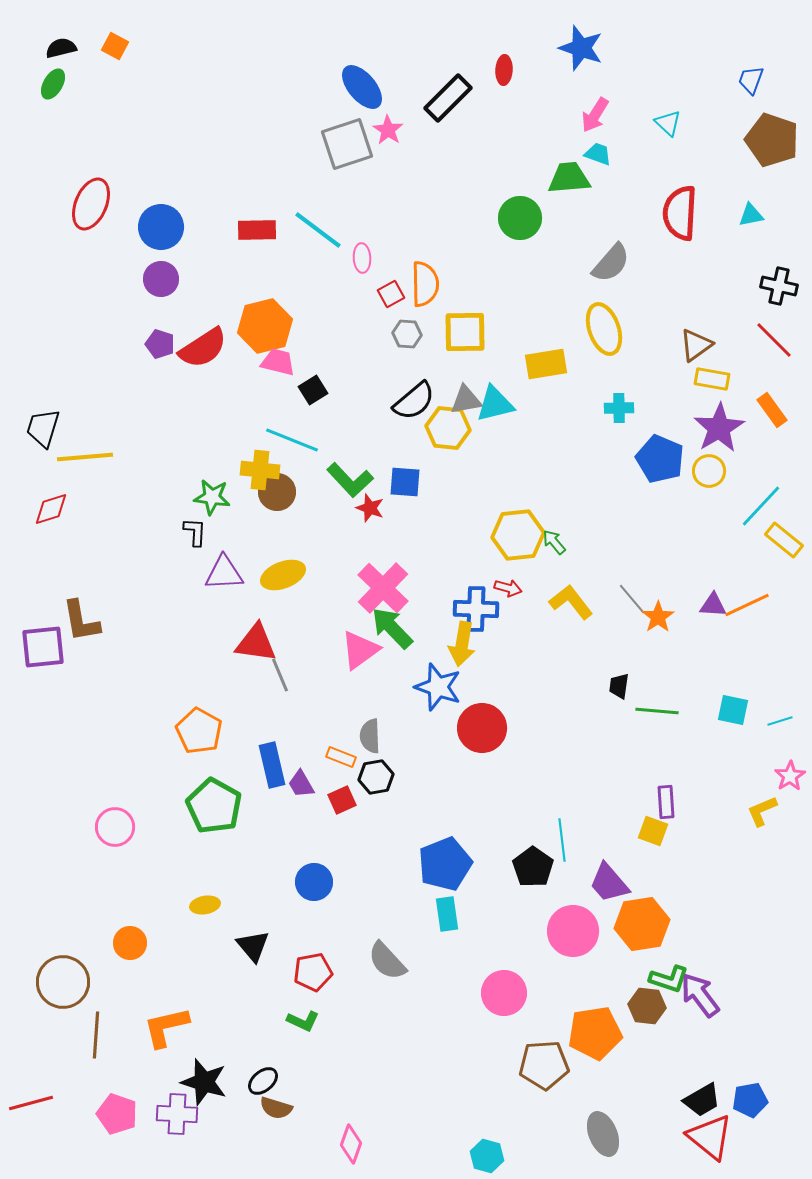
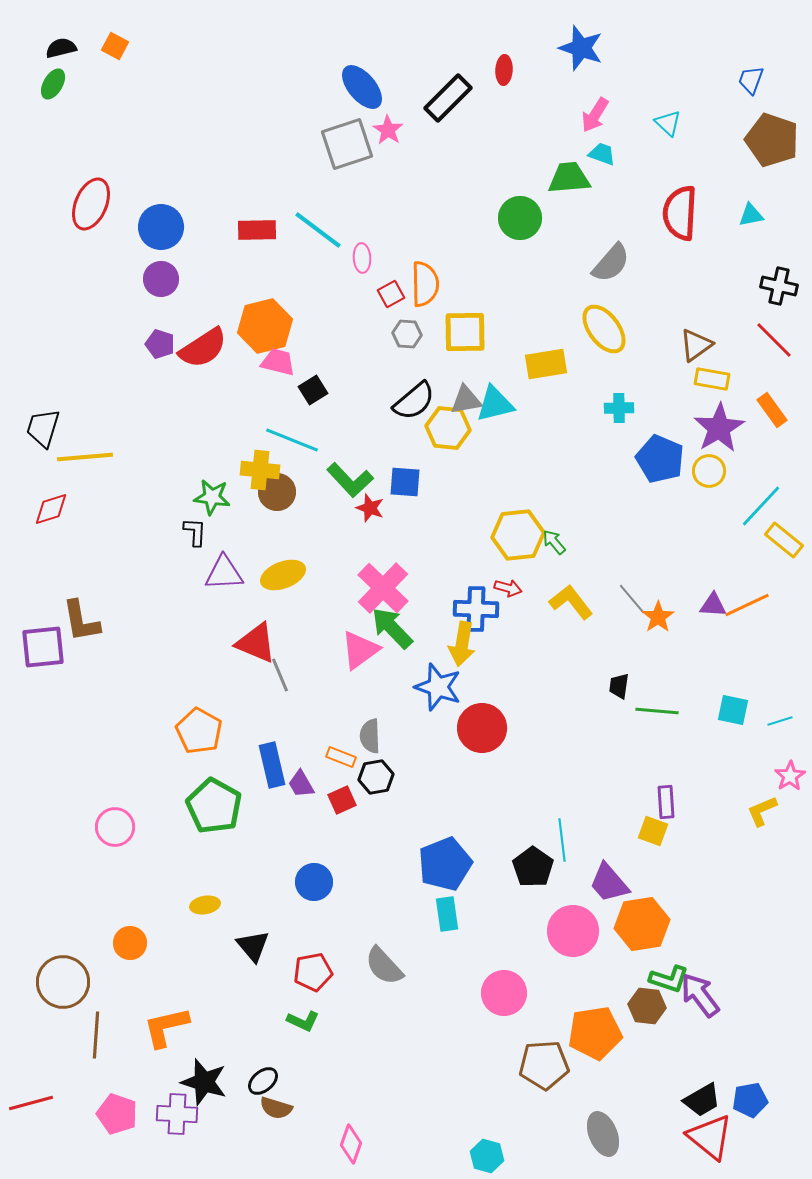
cyan trapezoid at (598, 154): moved 4 px right
yellow ellipse at (604, 329): rotated 18 degrees counterclockwise
red triangle at (256, 643): rotated 15 degrees clockwise
gray semicircle at (387, 961): moved 3 px left, 5 px down
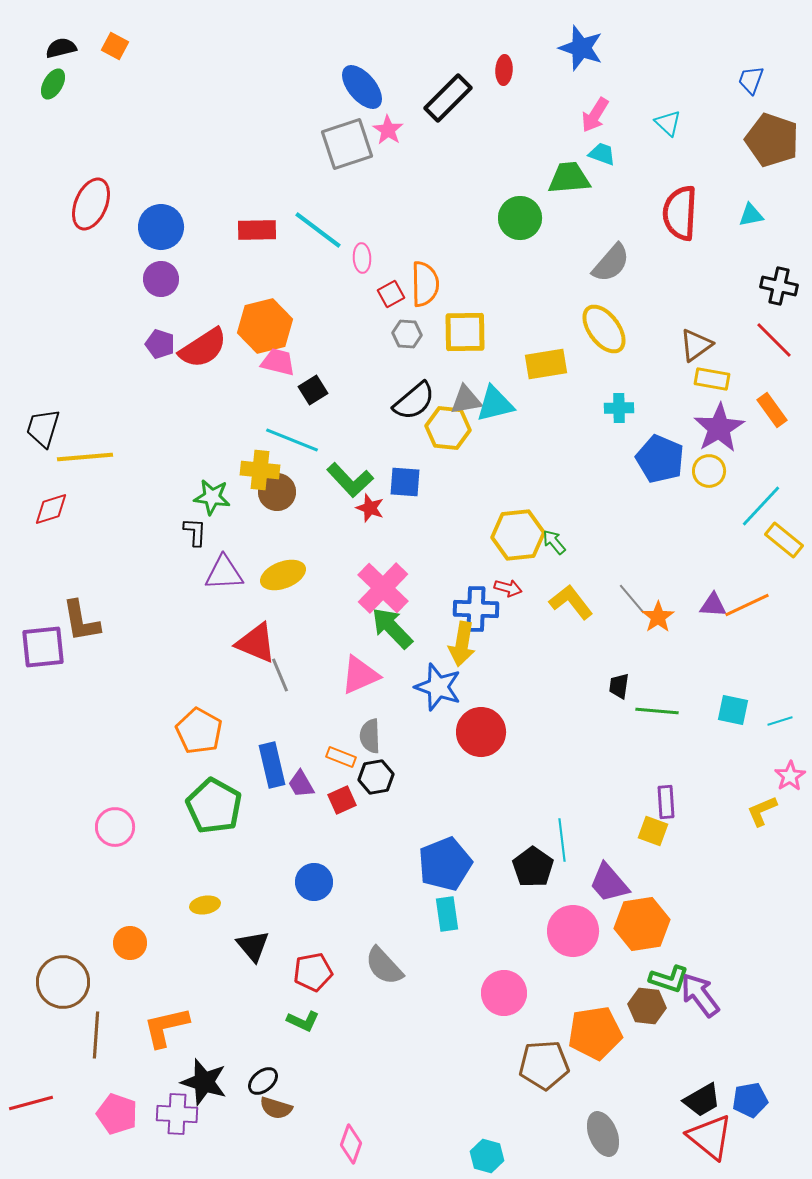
pink triangle at (360, 650): moved 25 px down; rotated 12 degrees clockwise
red circle at (482, 728): moved 1 px left, 4 px down
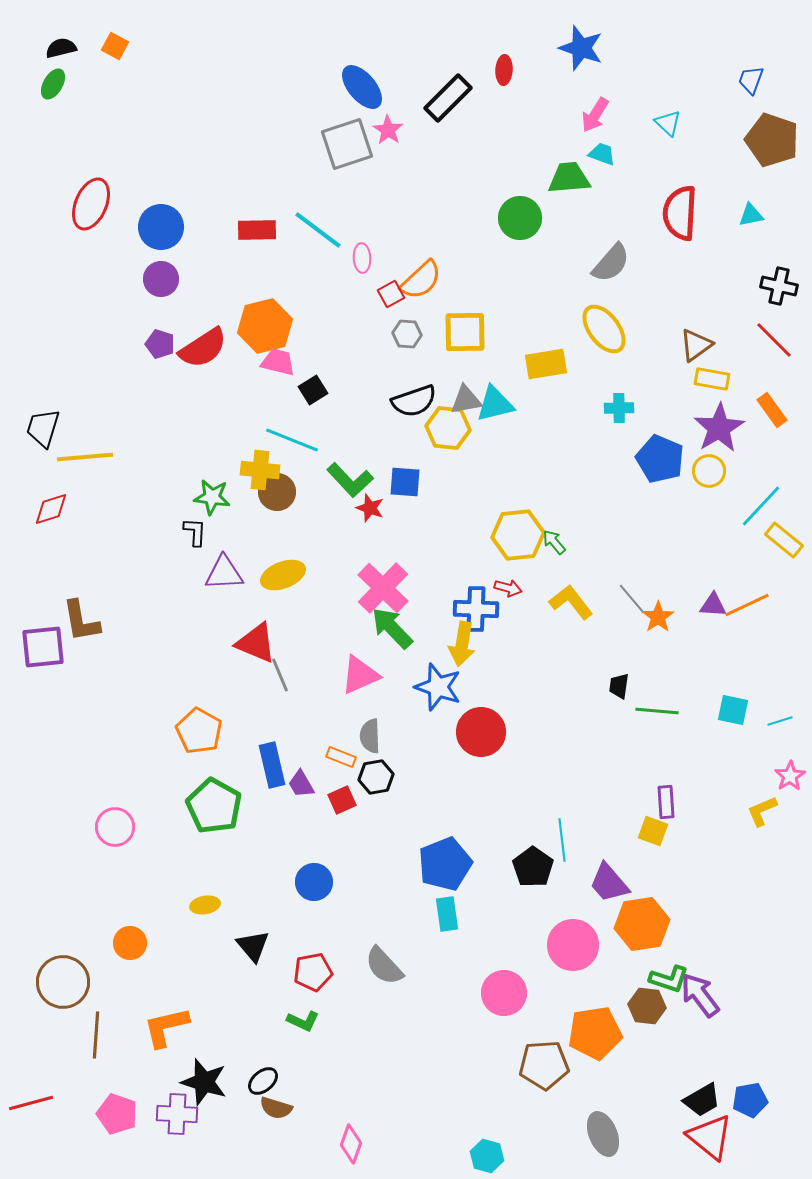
orange semicircle at (425, 284): moved 4 px left, 4 px up; rotated 48 degrees clockwise
black semicircle at (414, 401): rotated 21 degrees clockwise
pink circle at (573, 931): moved 14 px down
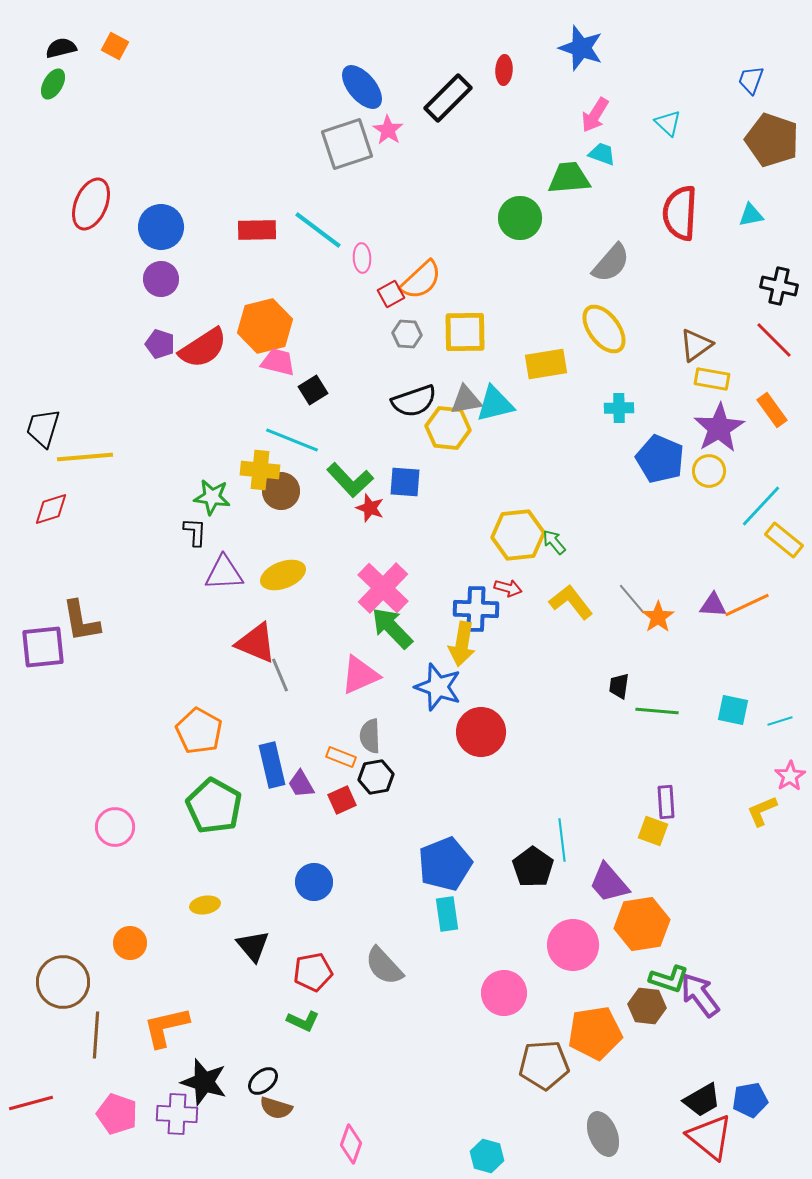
brown circle at (277, 492): moved 4 px right, 1 px up
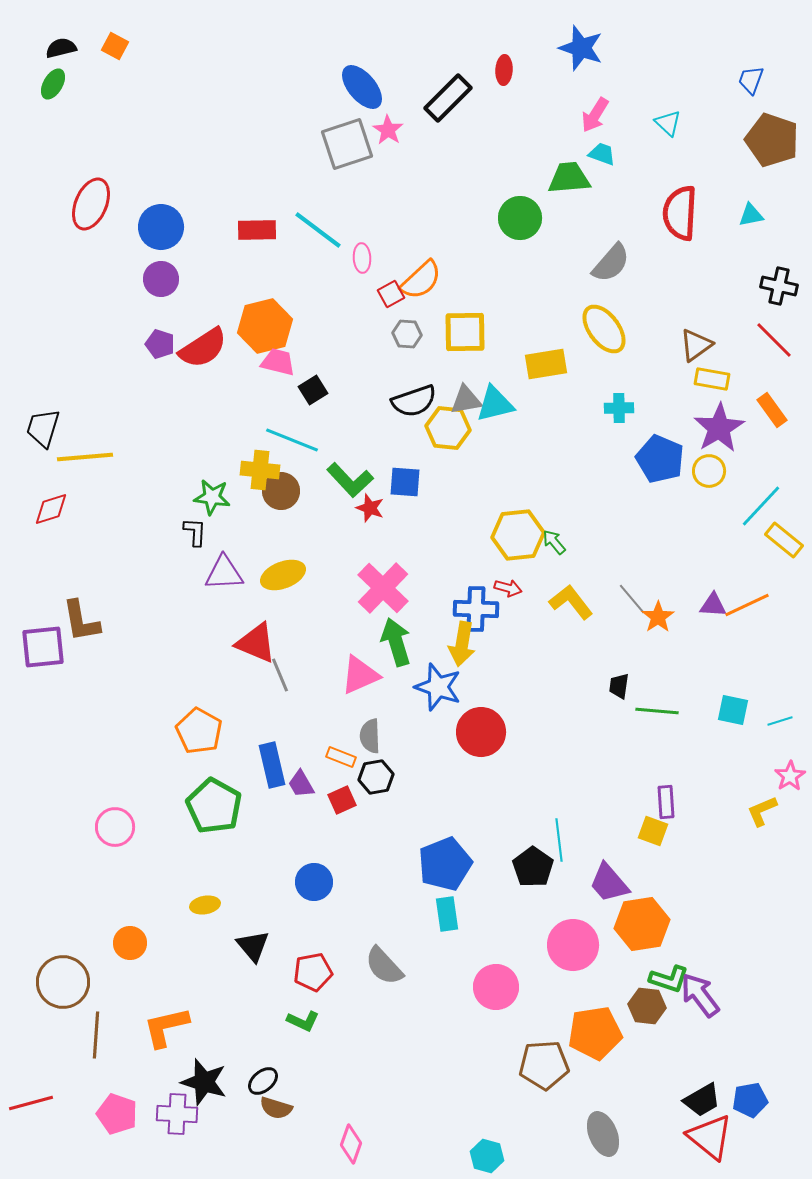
green arrow at (392, 628): moved 4 px right, 14 px down; rotated 27 degrees clockwise
cyan line at (562, 840): moved 3 px left
pink circle at (504, 993): moved 8 px left, 6 px up
